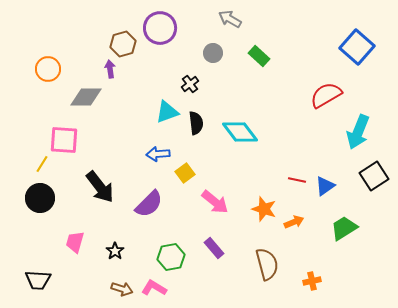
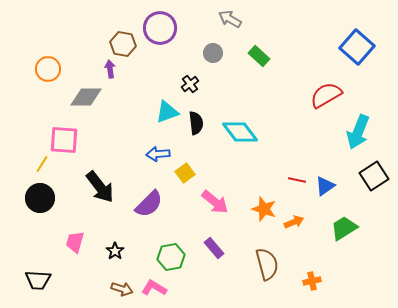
brown hexagon: rotated 25 degrees clockwise
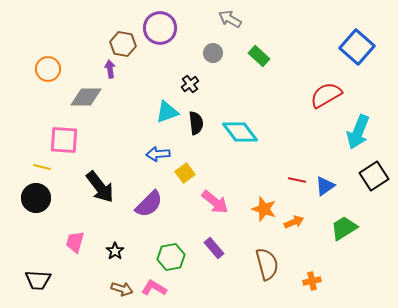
yellow line: moved 3 px down; rotated 72 degrees clockwise
black circle: moved 4 px left
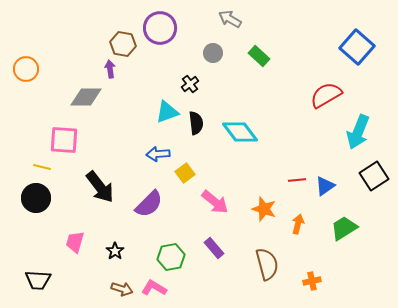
orange circle: moved 22 px left
red line: rotated 18 degrees counterclockwise
orange arrow: moved 4 px right, 2 px down; rotated 54 degrees counterclockwise
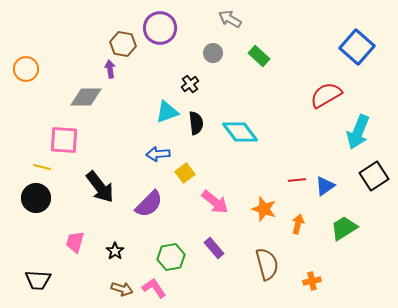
pink L-shape: rotated 25 degrees clockwise
